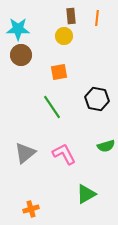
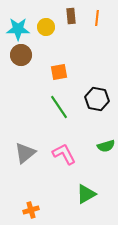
yellow circle: moved 18 px left, 9 px up
green line: moved 7 px right
orange cross: moved 1 px down
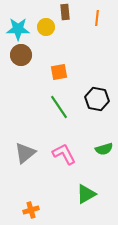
brown rectangle: moved 6 px left, 4 px up
green semicircle: moved 2 px left, 3 px down
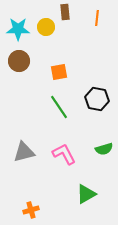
brown circle: moved 2 px left, 6 px down
gray triangle: moved 1 px left, 1 px up; rotated 25 degrees clockwise
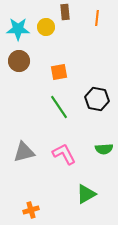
green semicircle: rotated 12 degrees clockwise
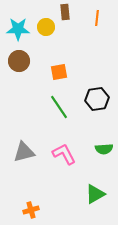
black hexagon: rotated 20 degrees counterclockwise
green triangle: moved 9 px right
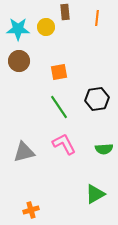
pink L-shape: moved 10 px up
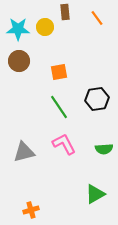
orange line: rotated 42 degrees counterclockwise
yellow circle: moved 1 px left
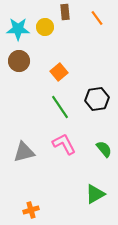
orange square: rotated 30 degrees counterclockwise
green line: moved 1 px right
green semicircle: rotated 126 degrees counterclockwise
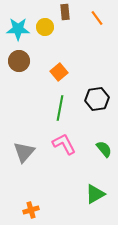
green line: moved 1 px down; rotated 45 degrees clockwise
gray triangle: rotated 35 degrees counterclockwise
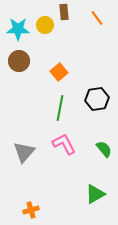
brown rectangle: moved 1 px left
yellow circle: moved 2 px up
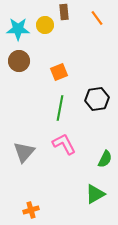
orange square: rotated 18 degrees clockwise
green semicircle: moved 1 px right, 10 px down; rotated 66 degrees clockwise
